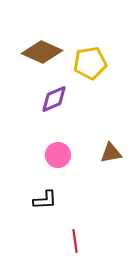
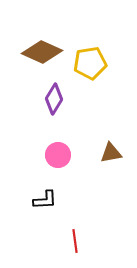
purple diamond: rotated 36 degrees counterclockwise
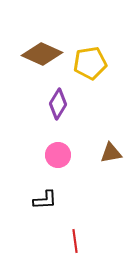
brown diamond: moved 2 px down
purple diamond: moved 4 px right, 5 px down
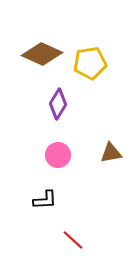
red line: moved 2 px left, 1 px up; rotated 40 degrees counterclockwise
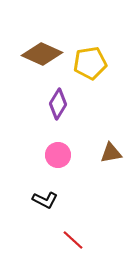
black L-shape: rotated 30 degrees clockwise
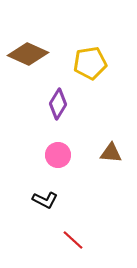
brown diamond: moved 14 px left
brown triangle: rotated 15 degrees clockwise
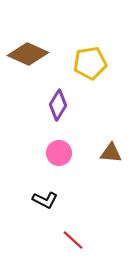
purple diamond: moved 1 px down
pink circle: moved 1 px right, 2 px up
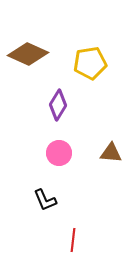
black L-shape: rotated 40 degrees clockwise
red line: rotated 55 degrees clockwise
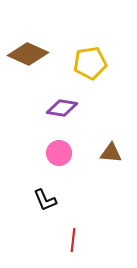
purple diamond: moved 4 px right, 3 px down; rotated 68 degrees clockwise
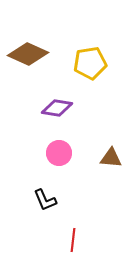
purple diamond: moved 5 px left
brown triangle: moved 5 px down
